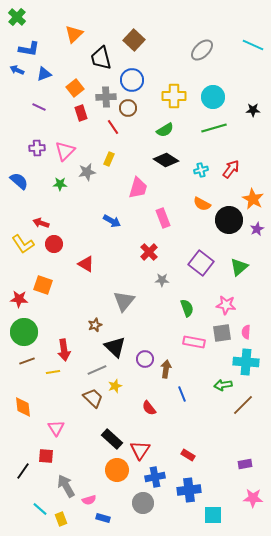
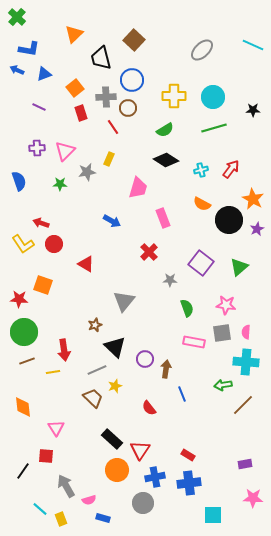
blue semicircle at (19, 181): rotated 30 degrees clockwise
gray star at (162, 280): moved 8 px right
blue cross at (189, 490): moved 7 px up
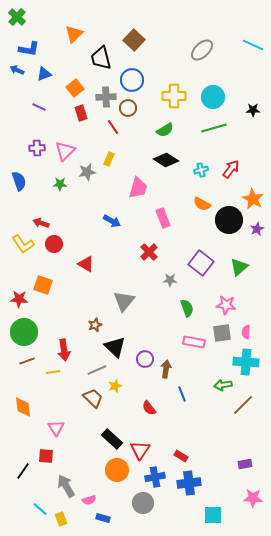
red rectangle at (188, 455): moved 7 px left, 1 px down
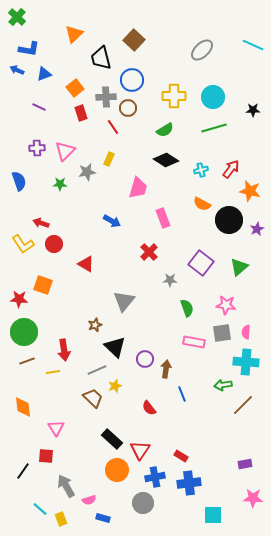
orange star at (253, 199): moved 3 px left, 8 px up; rotated 15 degrees counterclockwise
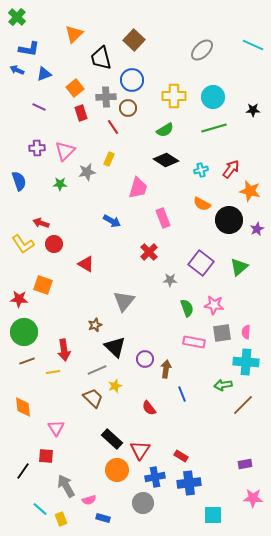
pink star at (226, 305): moved 12 px left
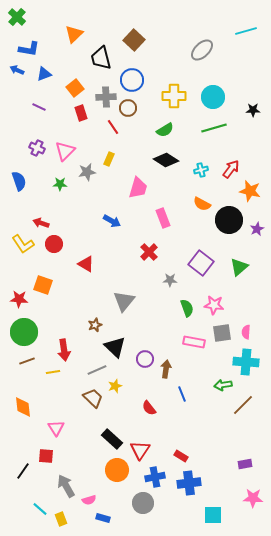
cyan line at (253, 45): moved 7 px left, 14 px up; rotated 40 degrees counterclockwise
purple cross at (37, 148): rotated 28 degrees clockwise
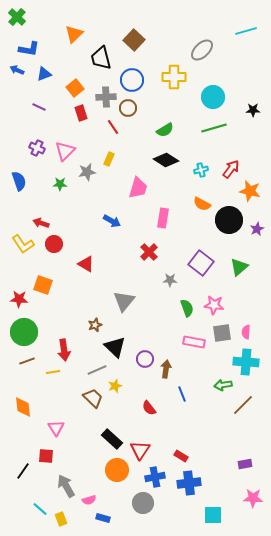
yellow cross at (174, 96): moved 19 px up
pink rectangle at (163, 218): rotated 30 degrees clockwise
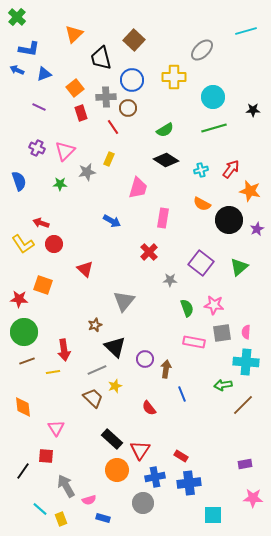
red triangle at (86, 264): moved 1 px left, 5 px down; rotated 12 degrees clockwise
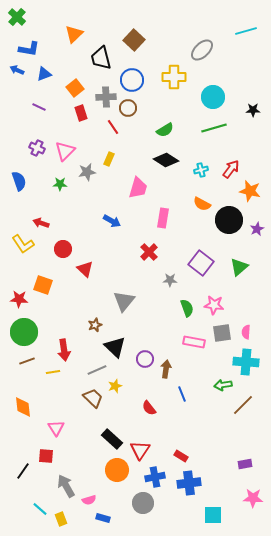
red circle at (54, 244): moved 9 px right, 5 px down
